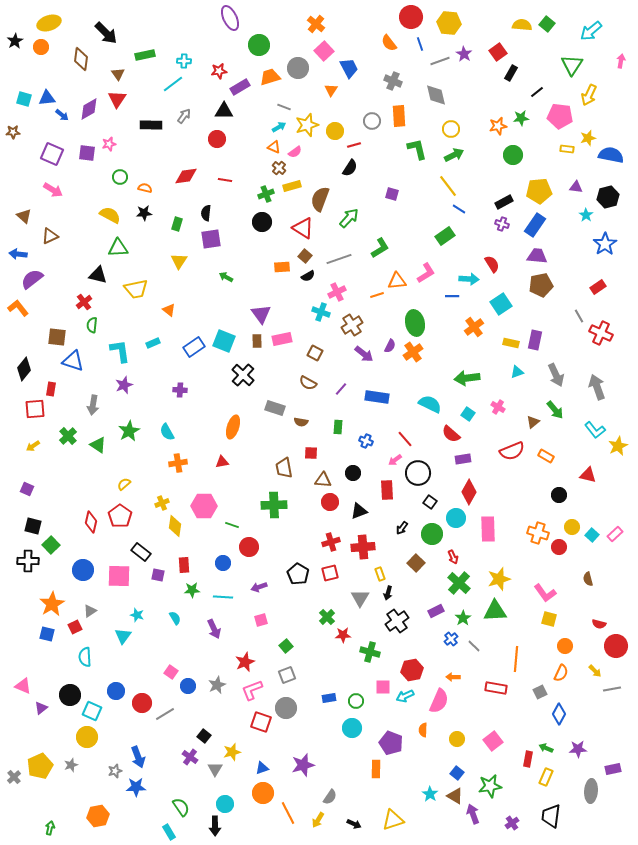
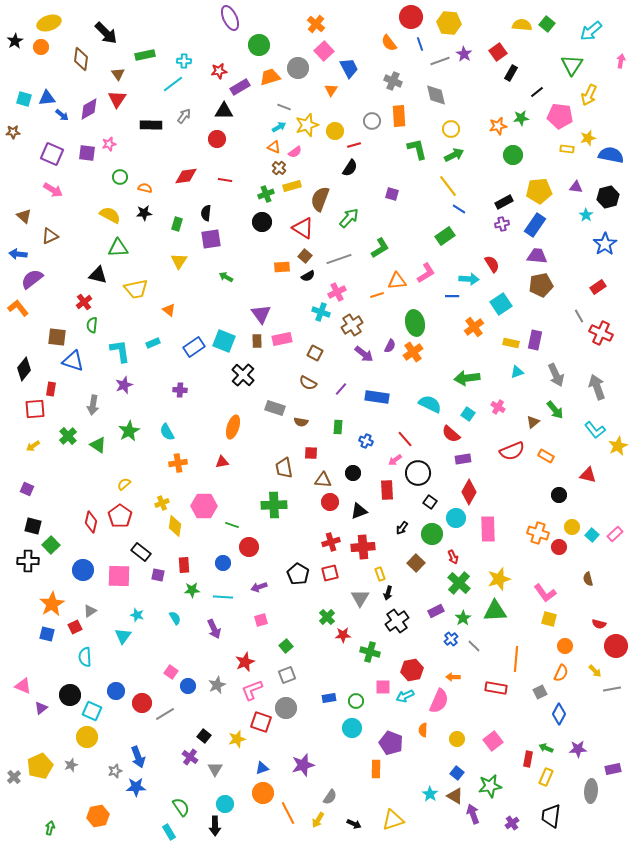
purple cross at (502, 224): rotated 32 degrees counterclockwise
yellow star at (232, 752): moved 5 px right, 13 px up
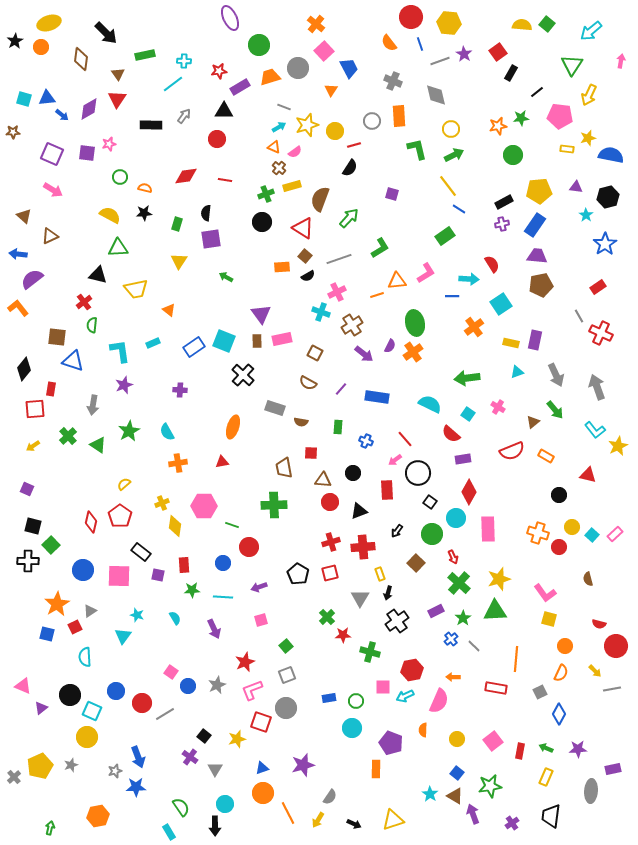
black arrow at (402, 528): moved 5 px left, 3 px down
orange star at (52, 604): moved 5 px right
red rectangle at (528, 759): moved 8 px left, 8 px up
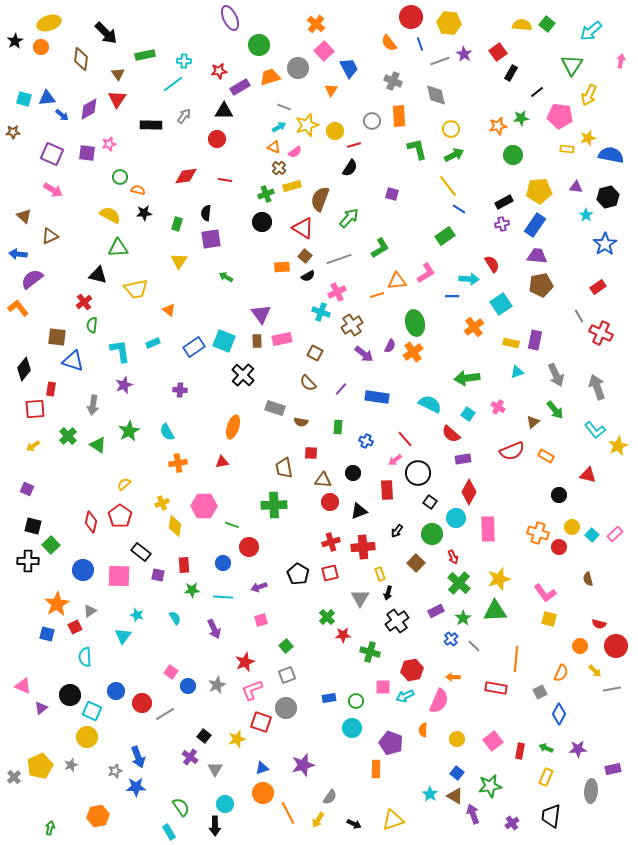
orange semicircle at (145, 188): moved 7 px left, 2 px down
brown semicircle at (308, 383): rotated 18 degrees clockwise
orange circle at (565, 646): moved 15 px right
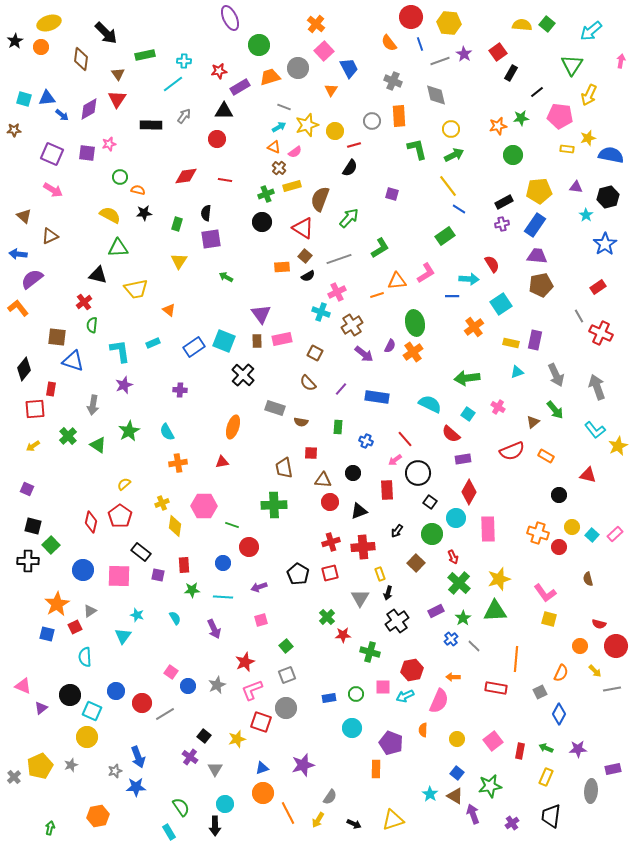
brown star at (13, 132): moved 1 px right, 2 px up
green circle at (356, 701): moved 7 px up
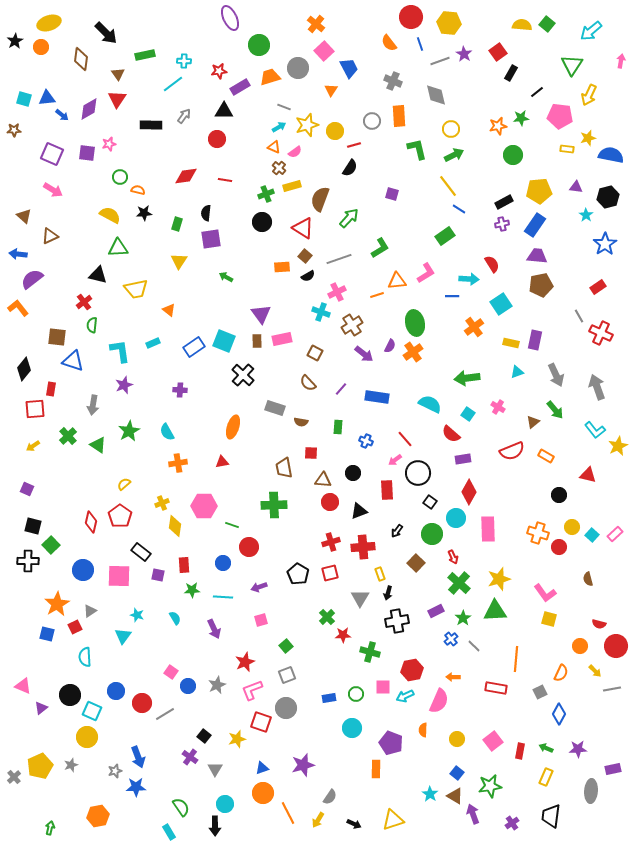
black cross at (397, 621): rotated 25 degrees clockwise
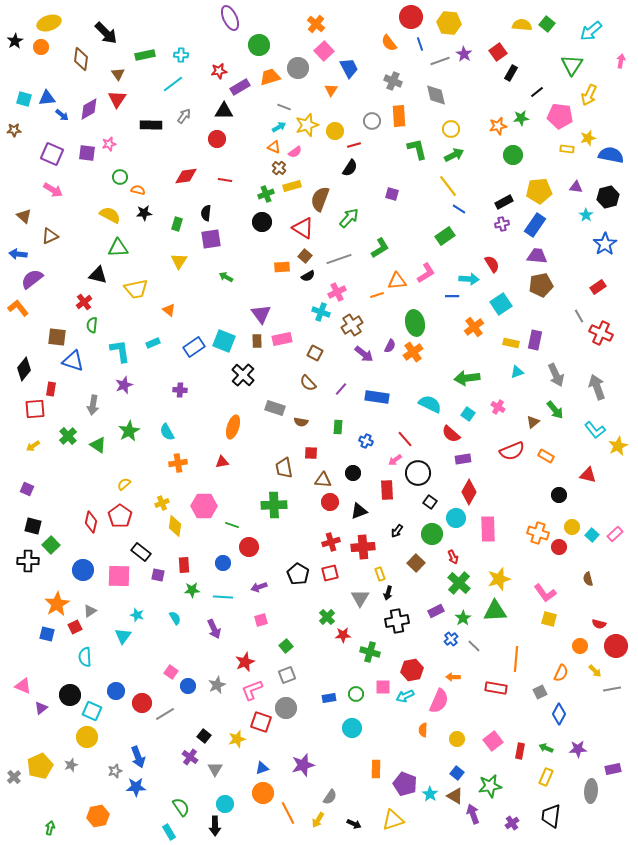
cyan cross at (184, 61): moved 3 px left, 6 px up
purple pentagon at (391, 743): moved 14 px right, 41 px down
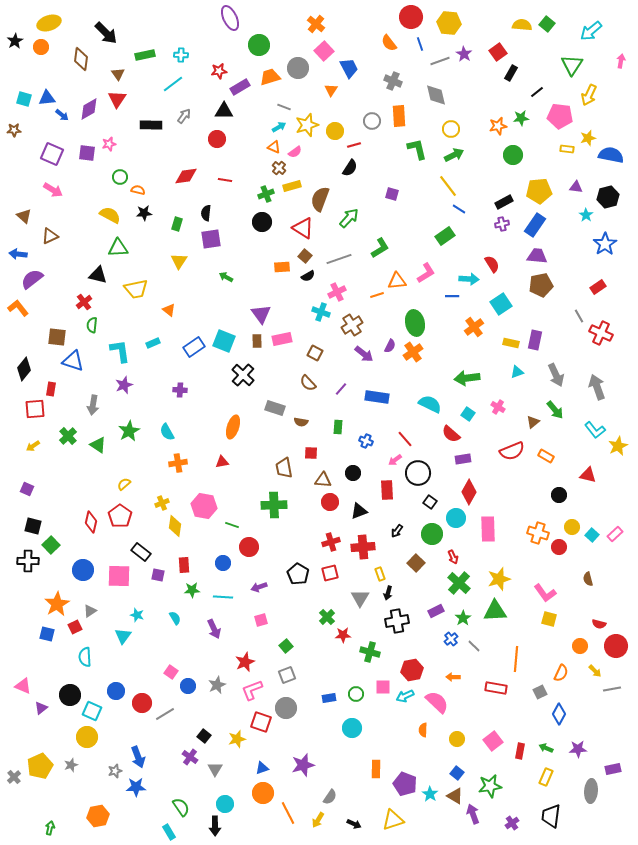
pink hexagon at (204, 506): rotated 10 degrees clockwise
pink semicircle at (439, 701): moved 2 px left, 1 px down; rotated 70 degrees counterclockwise
